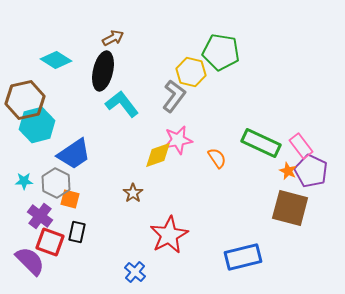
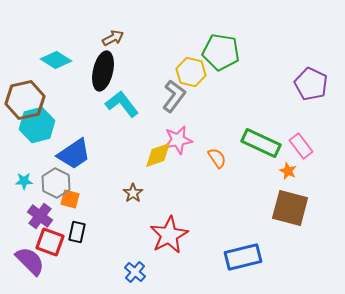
purple pentagon: moved 87 px up
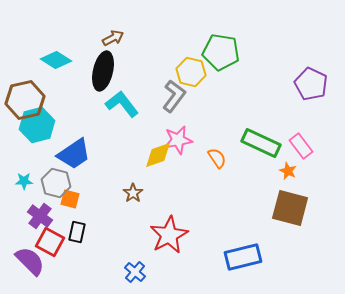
gray hexagon: rotated 12 degrees counterclockwise
red square: rotated 8 degrees clockwise
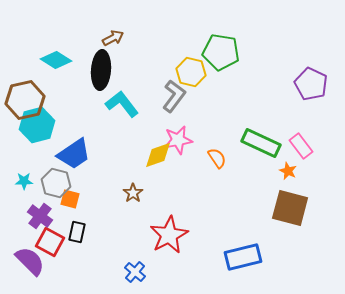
black ellipse: moved 2 px left, 1 px up; rotated 9 degrees counterclockwise
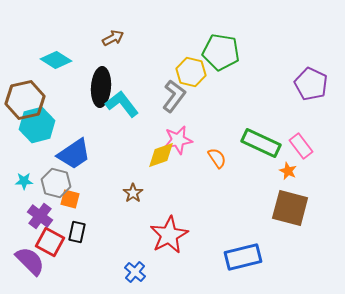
black ellipse: moved 17 px down
yellow diamond: moved 3 px right
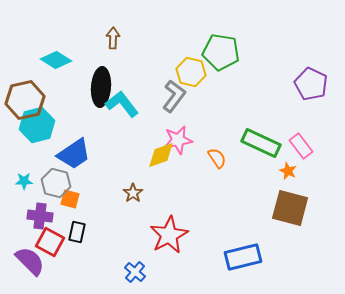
brown arrow: rotated 60 degrees counterclockwise
purple cross: rotated 30 degrees counterclockwise
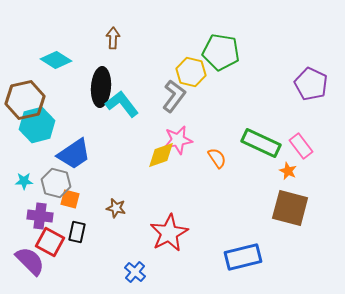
brown star: moved 17 px left, 15 px down; rotated 24 degrees counterclockwise
red star: moved 2 px up
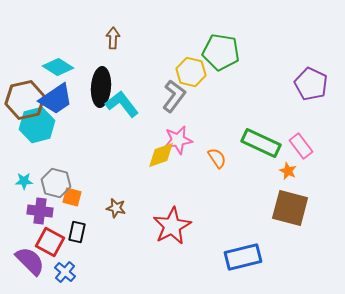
cyan diamond: moved 2 px right, 7 px down
blue trapezoid: moved 18 px left, 55 px up
orange square: moved 2 px right, 2 px up
purple cross: moved 5 px up
red star: moved 3 px right, 7 px up
blue cross: moved 70 px left
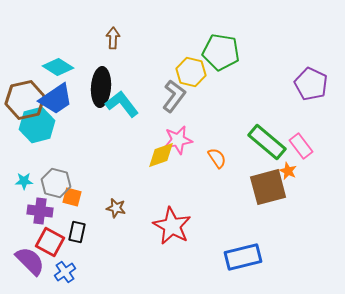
green rectangle: moved 6 px right, 1 px up; rotated 15 degrees clockwise
brown square: moved 22 px left, 21 px up; rotated 30 degrees counterclockwise
red star: rotated 15 degrees counterclockwise
blue cross: rotated 15 degrees clockwise
